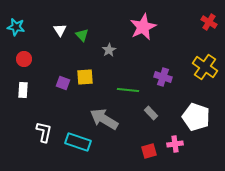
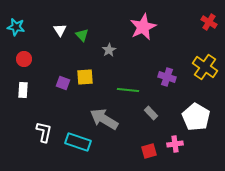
purple cross: moved 4 px right
white pentagon: rotated 12 degrees clockwise
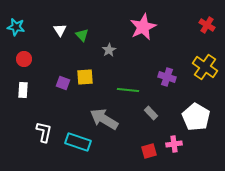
red cross: moved 2 px left, 3 px down
pink cross: moved 1 px left
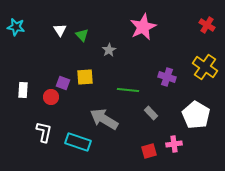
red circle: moved 27 px right, 38 px down
white pentagon: moved 2 px up
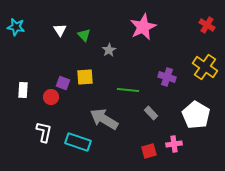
green triangle: moved 2 px right
